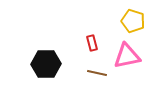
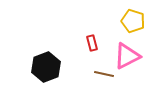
pink triangle: rotated 16 degrees counterclockwise
black hexagon: moved 3 px down; rotated 20 degrees counterclockwise
brown line: moved 7 px right, 1 px down
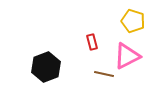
red rectangle: moved 1 px up
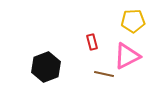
yellow pentagon: rotated 20 degrees counterclockwise
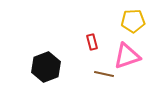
pink triangle: rotated 8 degrees clockwise
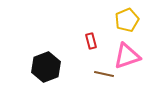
yellow pentagon: moved 6 px left, 1 px up; rotated 20 degrees counterclockwise
red rectangle: moved 1 px left, 1 px up
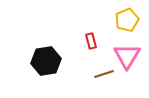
pink triangle: rotated 40 degrees counterclockwise
black hexagon: moved 6 px up; rotated 12 degrees clockwise
brown line: rotated 30 degrees counterclockwise
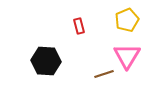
red rectangle: moved 12 px left, 15 px up
black hexagon: rotated 12 degrees clockwise
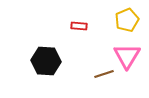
red rectangle: rotated 70 degrees counterclockwise
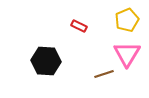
red rectangle: rotated 21 degrees clockwise
pink triangle: moved 2 px up
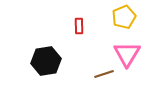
yellow pentagon: moved 3 px left, 3 px up
red rectangle: rotated 63 degrees clockwise
black hexagon: rotated 12 degrees counterclockwise
